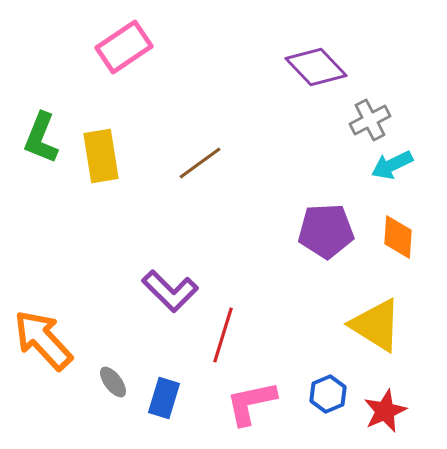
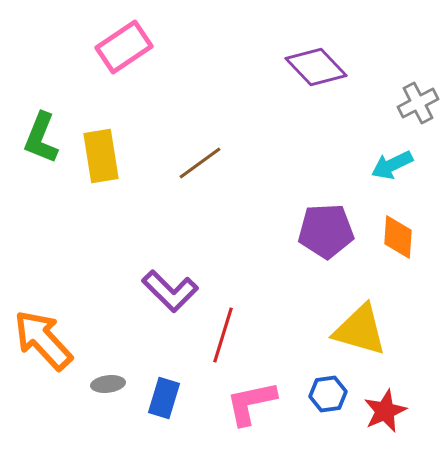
gray cross: moved 48 px right, 17 px up
yellow triangle: moved 16 px left, 5 px down; rotated 16 degrees counterclockwise
gray ellipse: moved 5 px left, 2 px down; rotated 60 degrees counterclockwise
blue hexagon: rotated 15 degrees clockwise
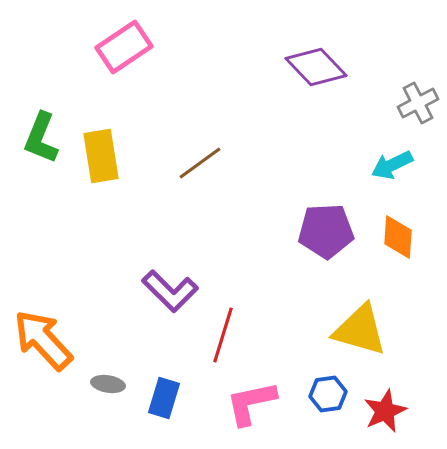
gray ellipse: rotated 16 degrees clockwise
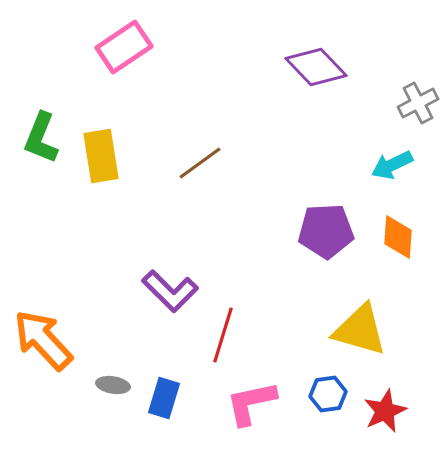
gray ellipse: moved 5 px right, 1 px down
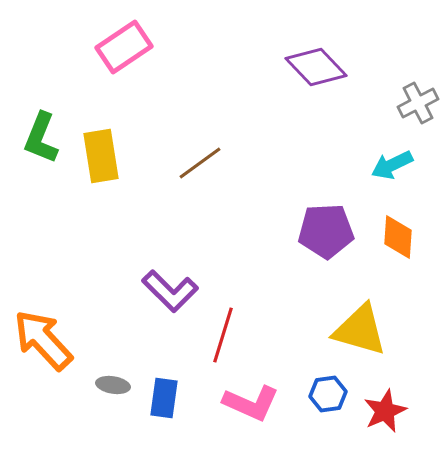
blue rectangle: rotated 9 degrees counterclockwise
pink L-shape: rotated 144 degrees counterclockwise
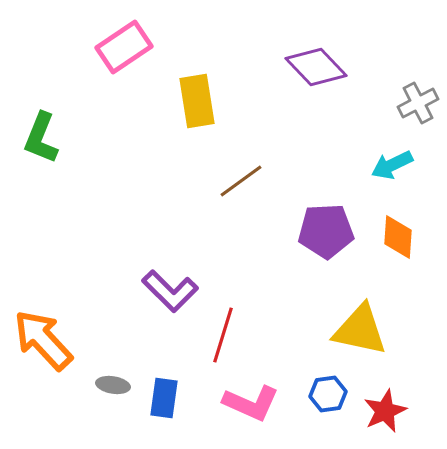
yellow rectangle: moved 96 px right, 55 px up
brown line: moved 41 px right, 18 px down
yellow triangle: rotated 4 degrees counterclockwise
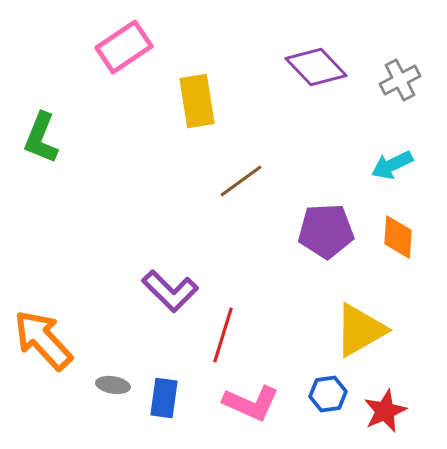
gray cross: moved 18 px left, 23 px up
yellow triangle: rotated 42 degrees counterclockwise
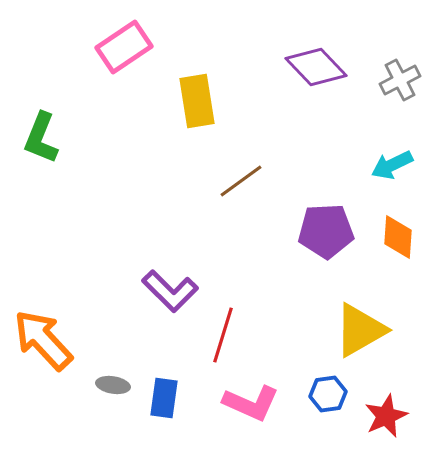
red star: moved 1 px right, 5 px down
